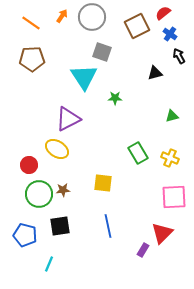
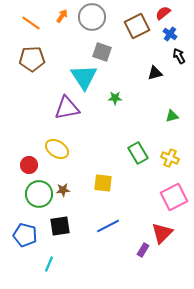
purple triangle: moved 1 px left, 11 px up; rotated 16 degrees clockwise
pink square: rotated 24 degrees counterclockwise
blue line: rotated 75 degrees clockwise
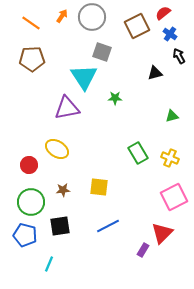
yellow square: moved 4 px left, 4 px down
green circle: moved 8 px left, 8 px down
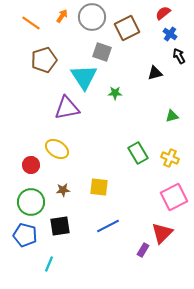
brown square: moved 10 px left, 2 px down
brown pentagon: moved 12 px right, 1 px down; rotated 15 degrees counterclockwise
green star: moved 5 px up
red circle: moved 2 px right
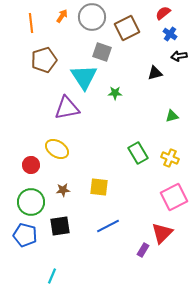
orange line: rotated 48 degrees clockwise
black arrow: rotated 70 degrees counterclockwise
cyan line: moved 3 px right, 12 px down
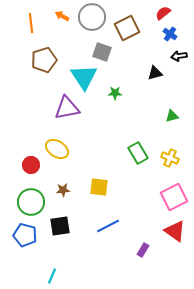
orange arrow: rotated 96 degrees counterclockwise
red triangle: moved 13 px right, 2 px up; rotated 40 degrees counterclockwise
